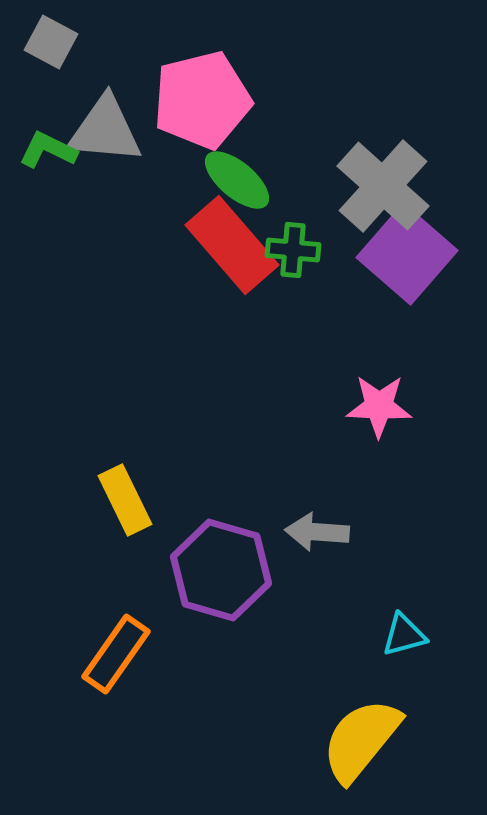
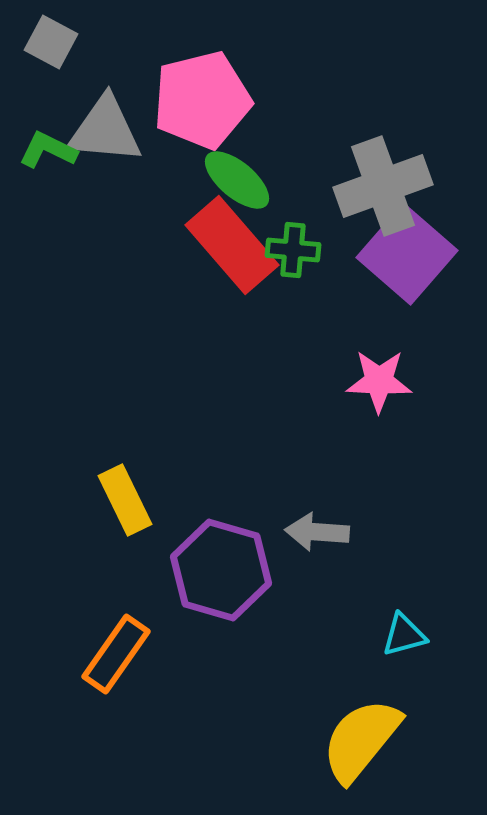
gray cross: rotated 28 degrees clockwise
pink star: moved 25 px up
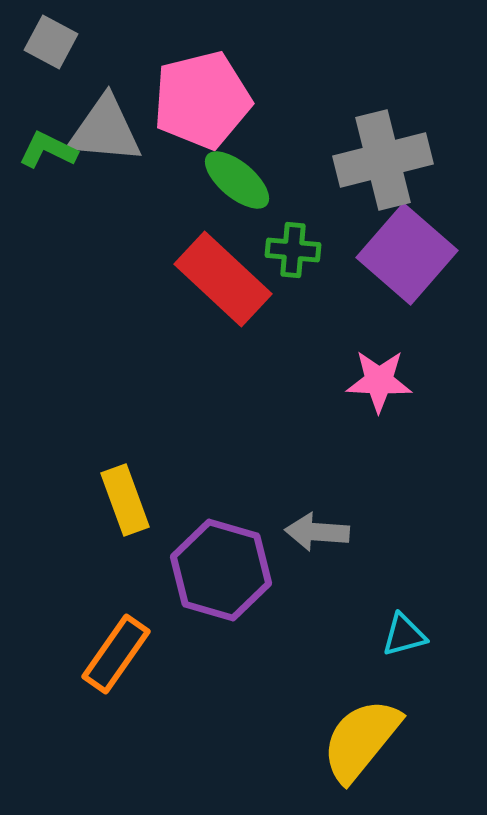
gray cross: moved 26 px up; rotated 6 degrees clockwise
red rectangle: moved 9 px left, 34 px down; rotated 6 degrees counterclockwise
yellow rectangle: rotated 6 degrees clockwise
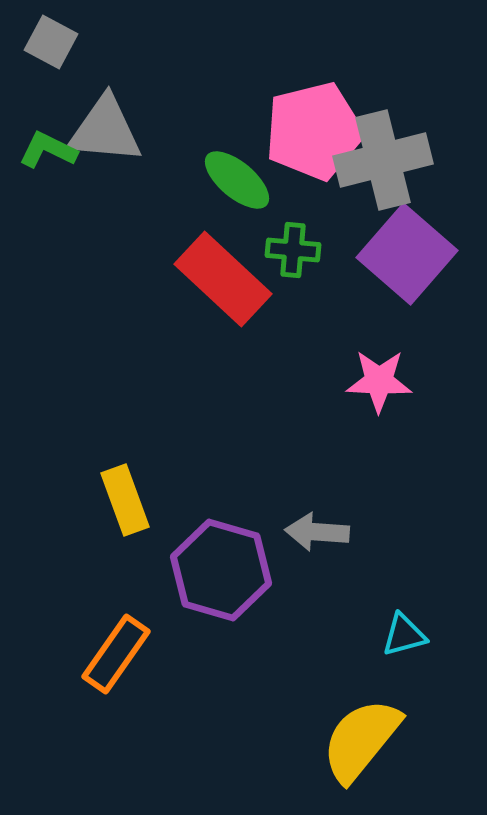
pink pentagon: moved 112 px right, 31 px down
